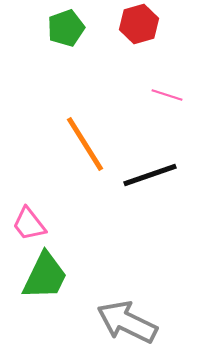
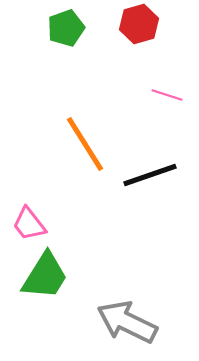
green trapezoid: rotated 6 degrees clockwise
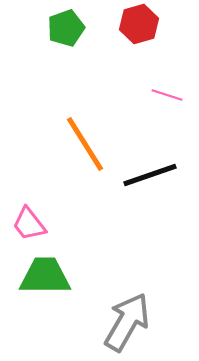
green trapezoid: rotated 122 degrees counterclockwise
gray arrow: rotated 94 degrees clockwise
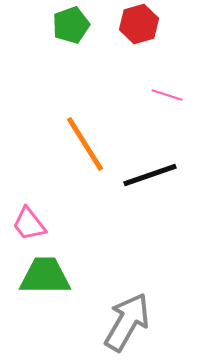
green pentagon: moved 5 px right, 3 px up
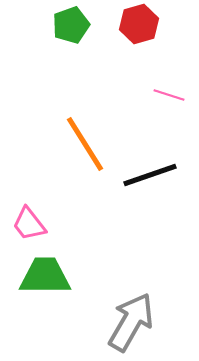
pink line: moved 2 px right
gray arrow: moved 4 px right
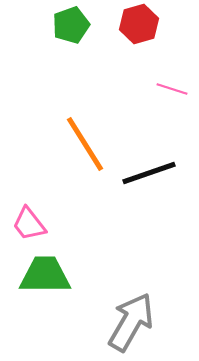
pink line: moved 3 px right, 6 px up
black line: moved 1 px left, 2 px up
green trapezoid: moved 1 px up
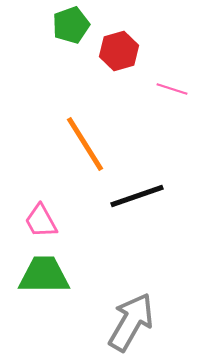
red hexagon: moved 20 px left, 27 px down
black line: moved 12 px left, 23 px down
pink trapezoid: moved 12 px right, 3 px up; rotated 9 degrees clockwise
green trapezoid: moved 1 px left
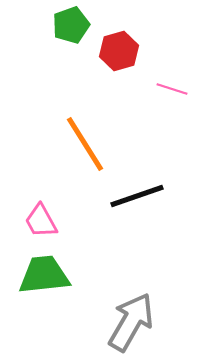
green trapezoid: rotated 6 degrees counterclockwise
